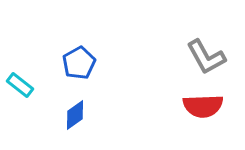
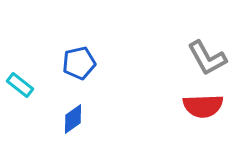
gray L-shape: moved 1 px right, 1 px down
blue pentagon: rotated 16 degrees clockwise
blue diamond: moved 2 px left, 4 px down
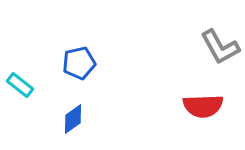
gray L-shape: moved 13 px right, 11 px up
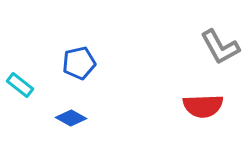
blue diamond: moved 2 px left, 1 px up; rotated 64 degrees clockwise
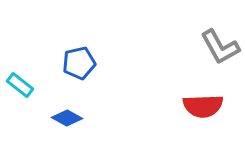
blue diamond: moved 4 px left
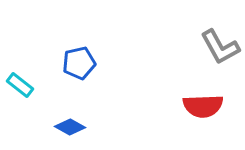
blue diamond: moved 3 px right, 9 px down
